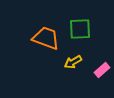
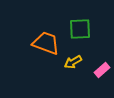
orange trapezoid: moved 5 px down
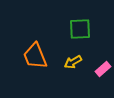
orange trapezoid: moved 11 px left, 13 px down; rotated 132 degrees counterclockwise
pink rectangle: moved 1 px right, 1 px up
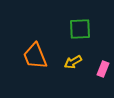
pink rectangle: rotated 28 degrees counterclockwise
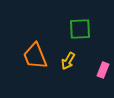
yellow arrow: moved 5 px left, 1 px up; rotated 30 degrees counterclockwise
pink rectangle: moved 1 px down
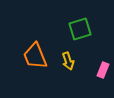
green square: rotated 15 degrees counterclockwise
yellow arrow: rotated 48 degrees counterclockwise
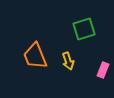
green square: moved 4 px right
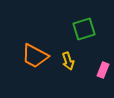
orange trapezoid: rotated 40 degrees counterclockwise
